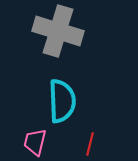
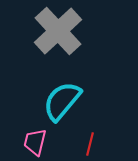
gray cross: rotated 30 degrees clockwise
cyan semicircle: rotated 138 degrees counterclockwise
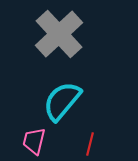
gray cross: moved 1 px right, 3 px down
pink trapezoid: moved 1 px left, 1 px up
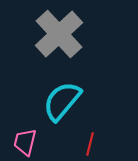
pink trapezoid: moved 9 px left, 1 px down
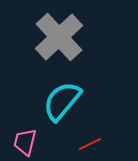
gray cross: moved 3 px down
red line: rotated 50 degrees clockwise
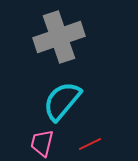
gray cross: rotated 24 degrees clockwise
pink trapezoid: moved 17 px right, 1 px down
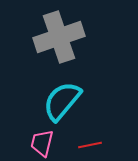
red line: moved 1 px down; rotated 15 degrees clockwise
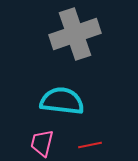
gray cross: moved 16 px right, 3 px up
cyan semicircle: rotated 57 degrees clockwise
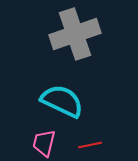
cyan semicircle: rotated 18 degrees clockwise
pink trapezoid: moved 2 px right
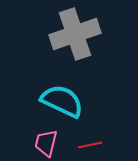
pink trapezoid: moved 2 px right
